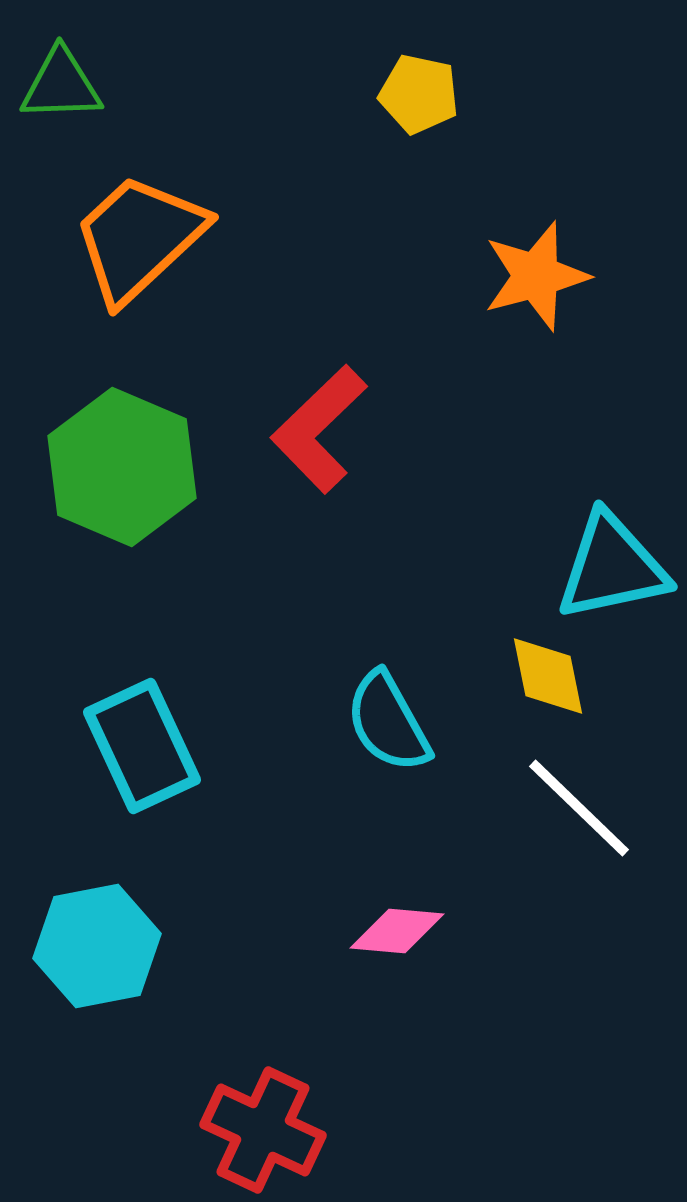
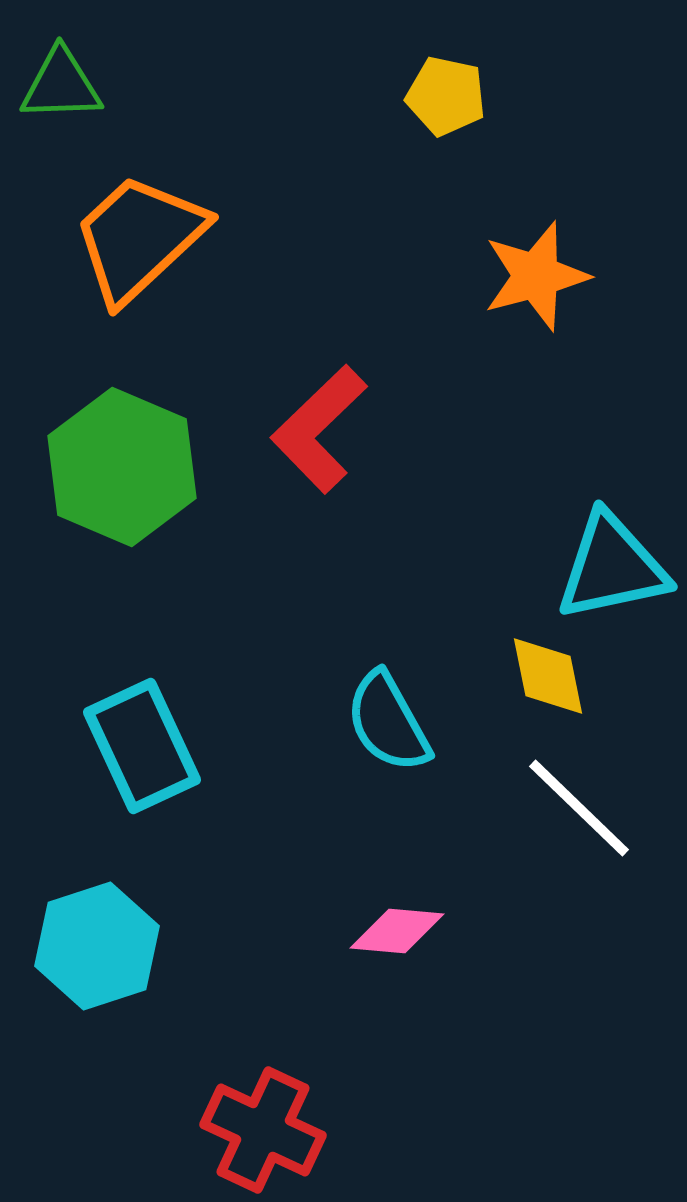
yellow pentagon: moved 27 px right, 2 px down
cyan hexagon: rotated 7 degrees counterclockwise
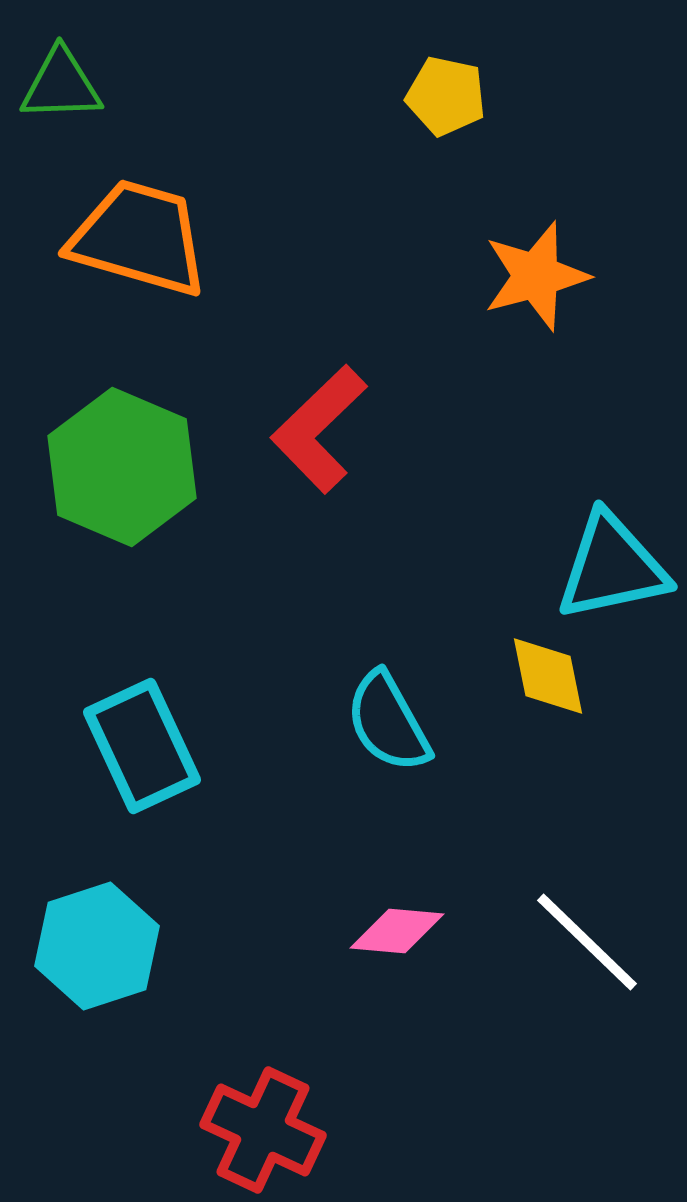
orange trapezoid: rotated 59 degrees clockwise
white line: moved 8 px right, 134 px down
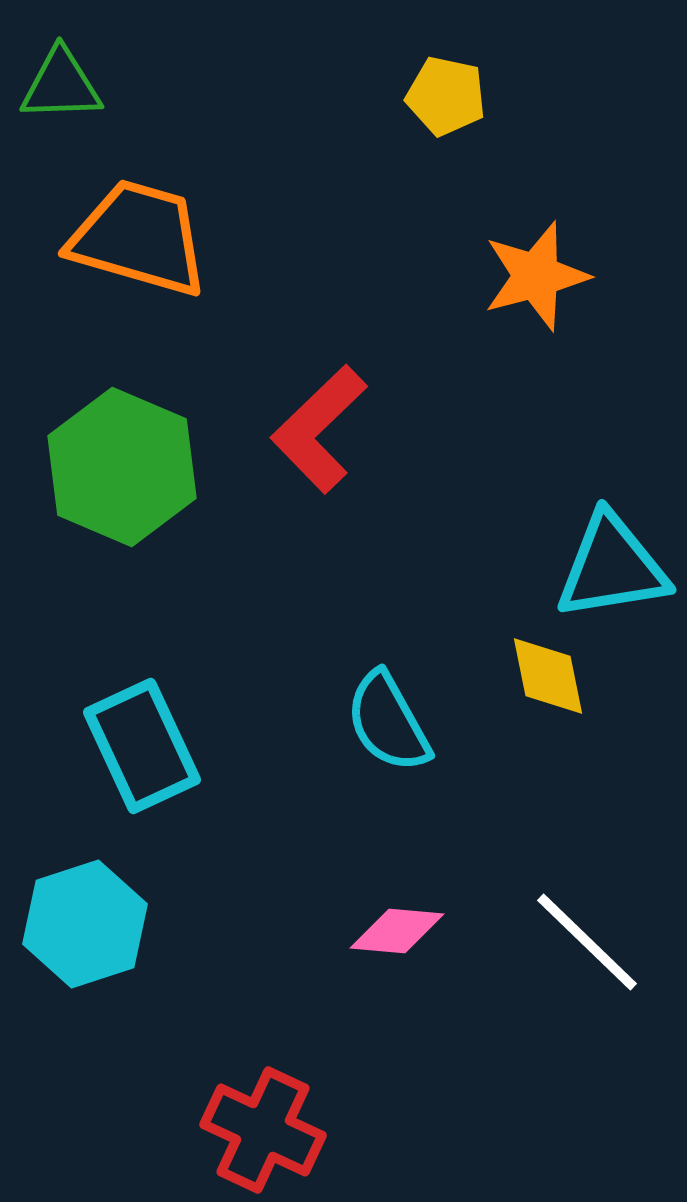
cyan triangle: rotated 3 degrees clockwise
cyan hexagon: moved 12 px left, 22 px up
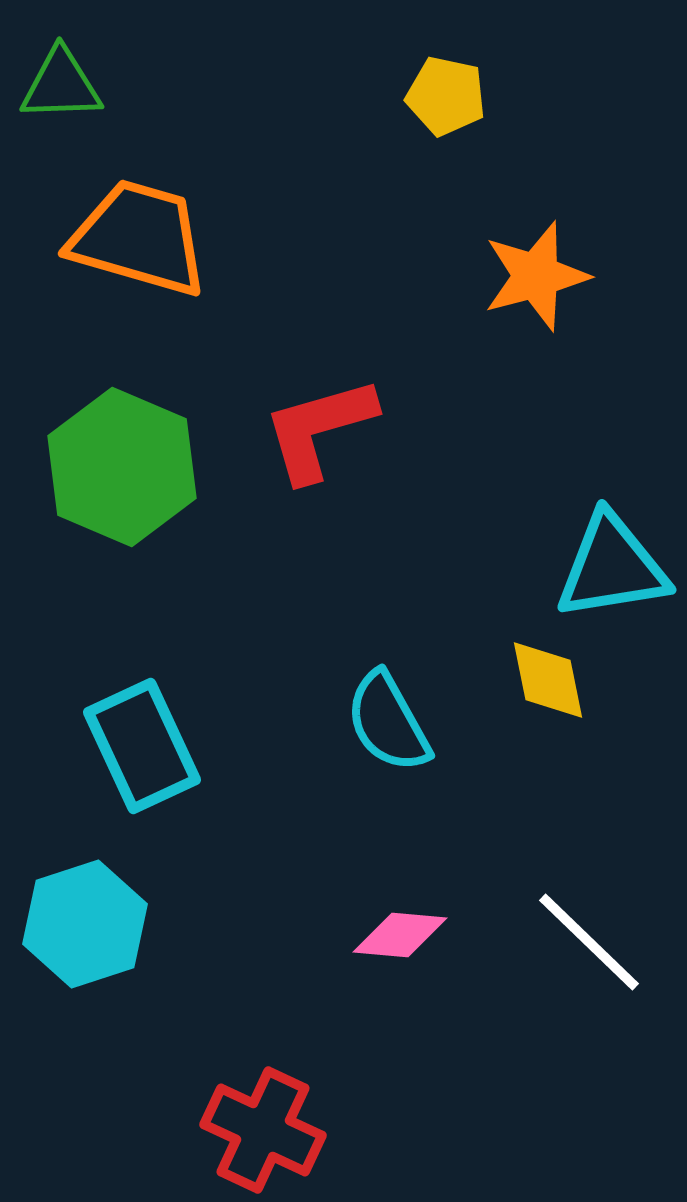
red L-shape: rotated 28 degrees clockwise
yellow diamond: moved 4 px down
pink diamond: moved 3 px right, 4 px down
white line: moved 2 px right
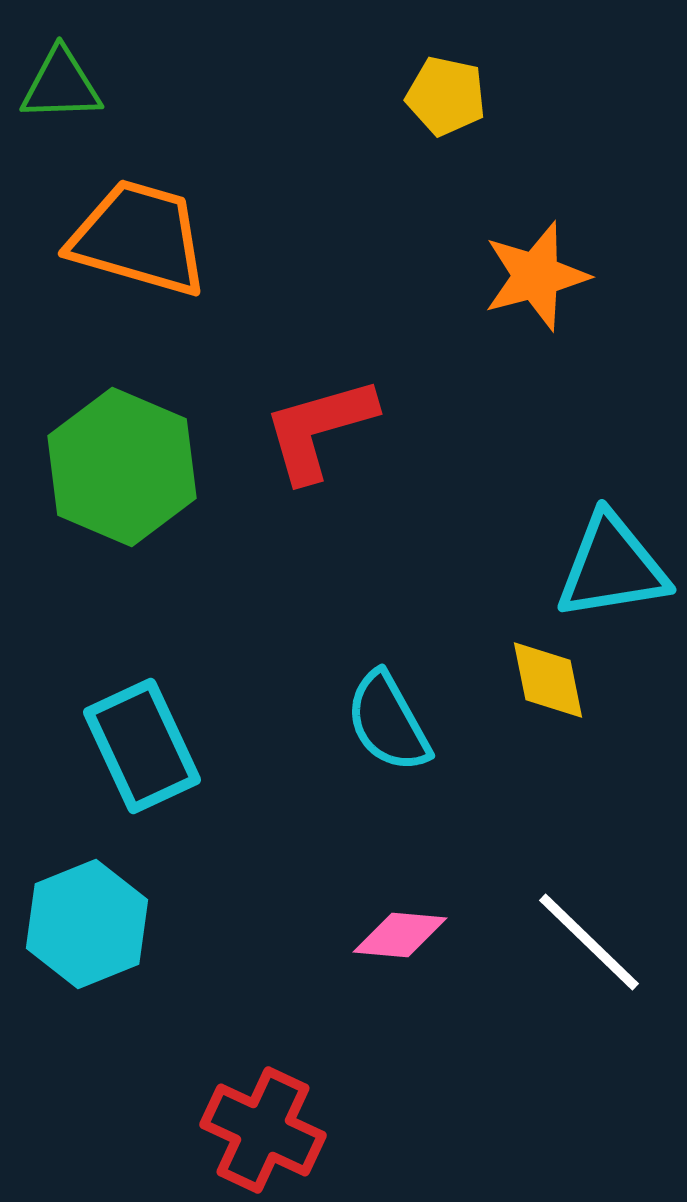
cyan hexagon: moved 2 px right; rotated 4 degrees counterclockwise
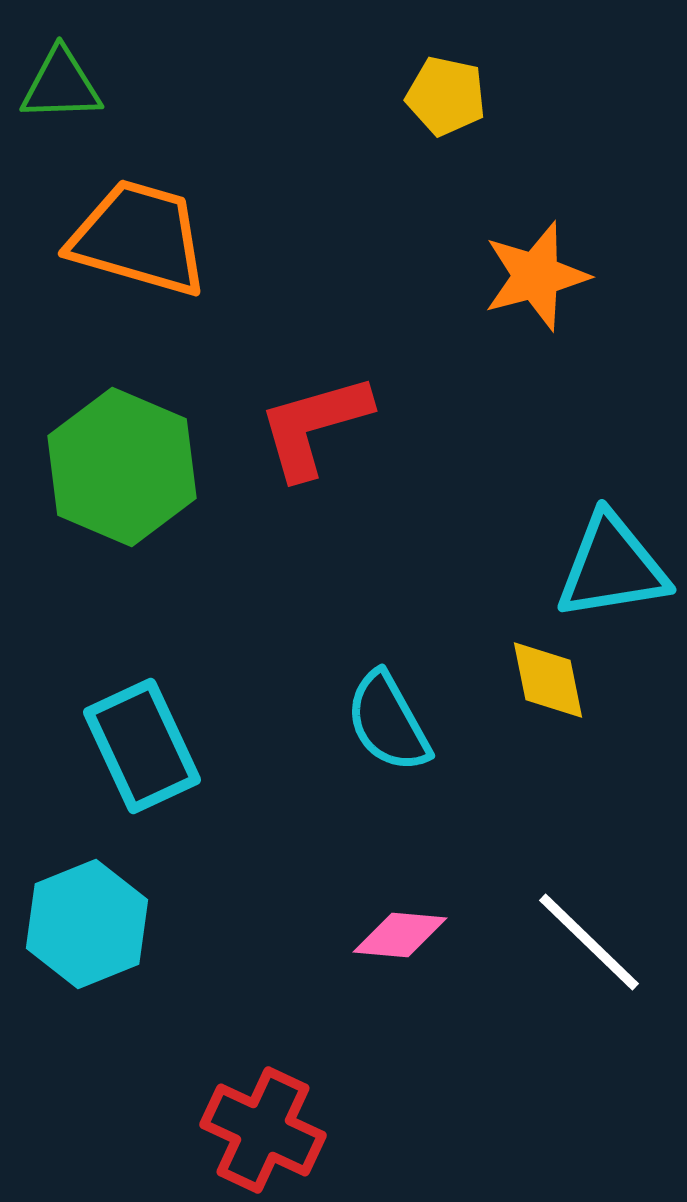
red L-shape: moved 5 px left, 3 px up
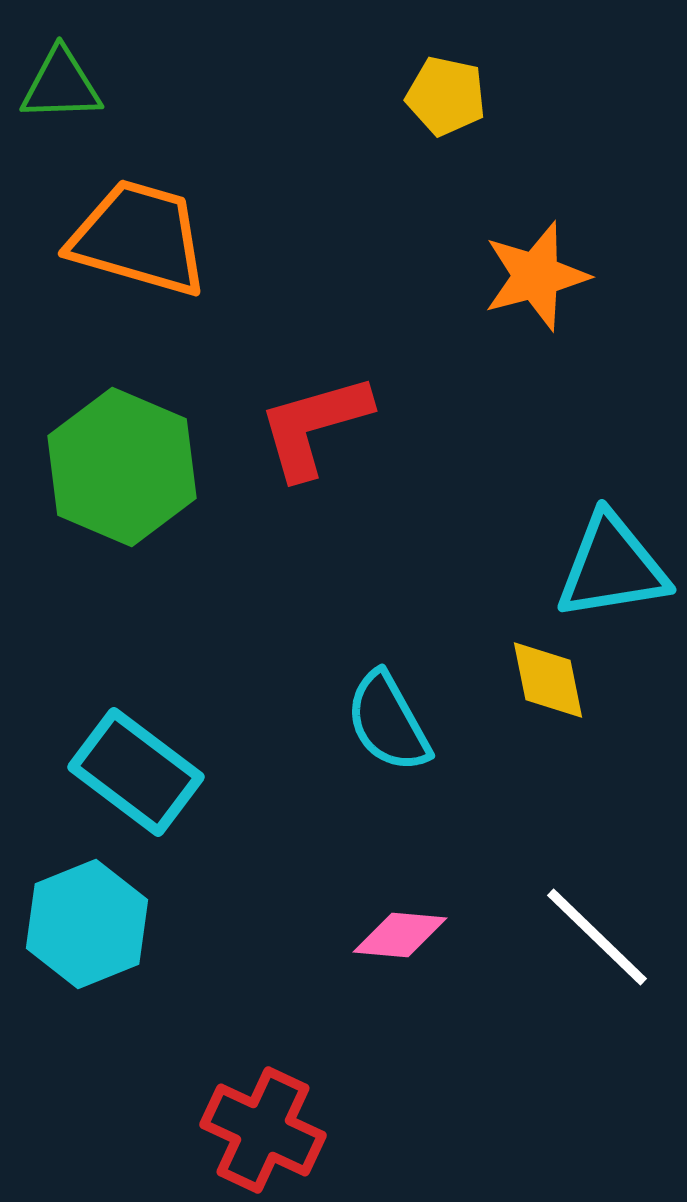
cyan rectangle: moved 6 px left, 26 px down; rotated 28 degrees counterclockwise
white line: moved 8 px right, 5 px up
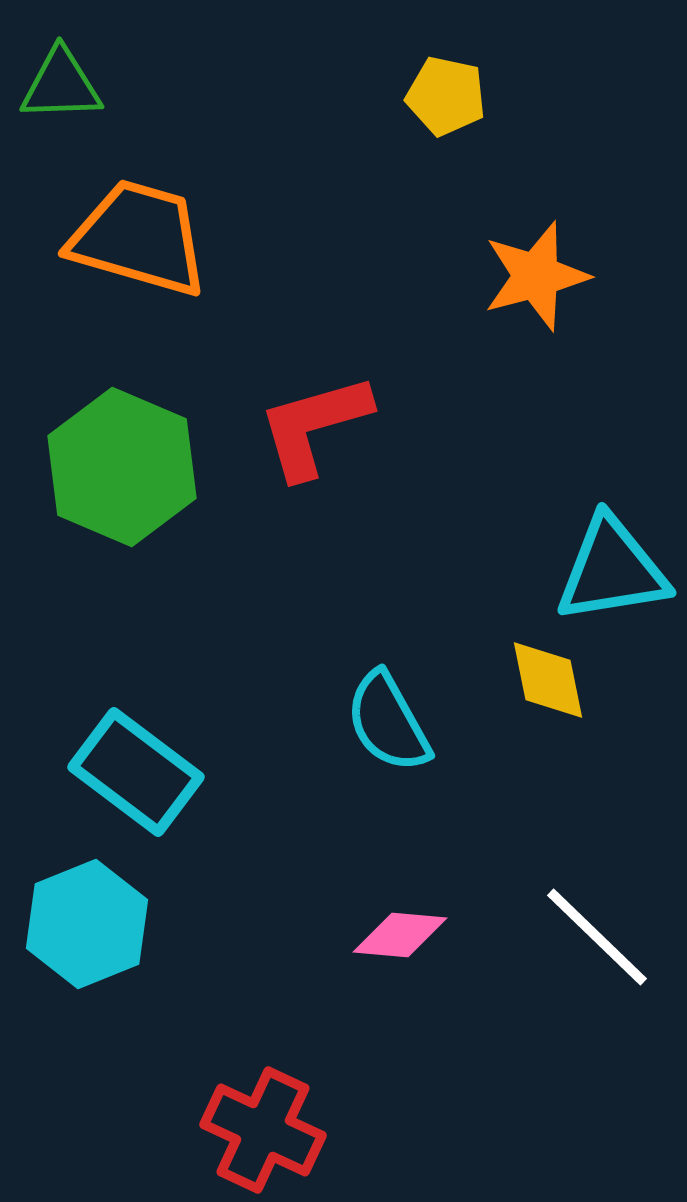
cyan triangle: moved 3 px down
